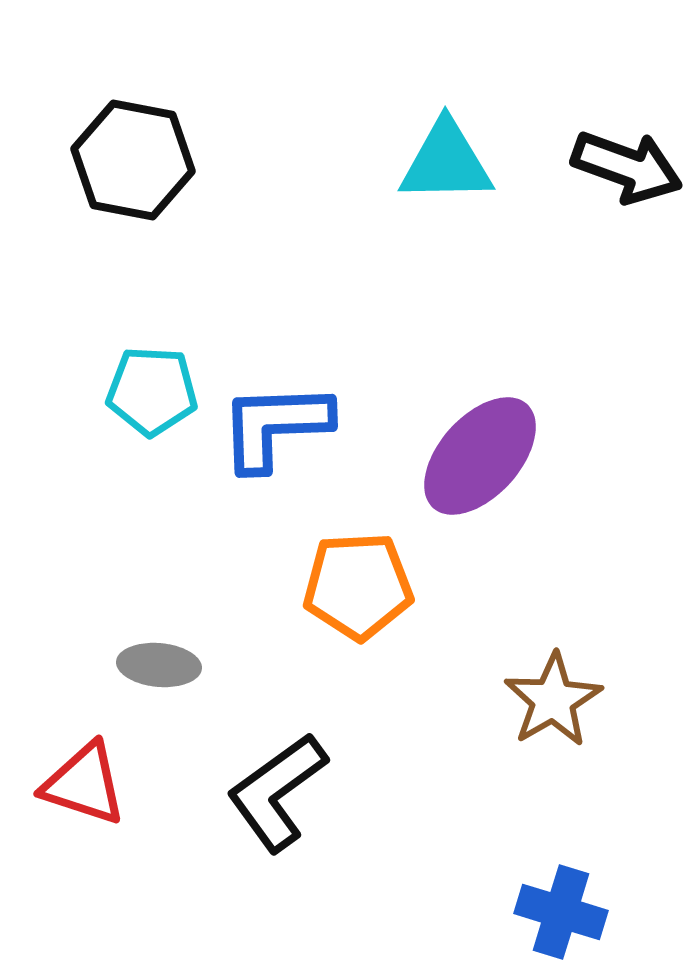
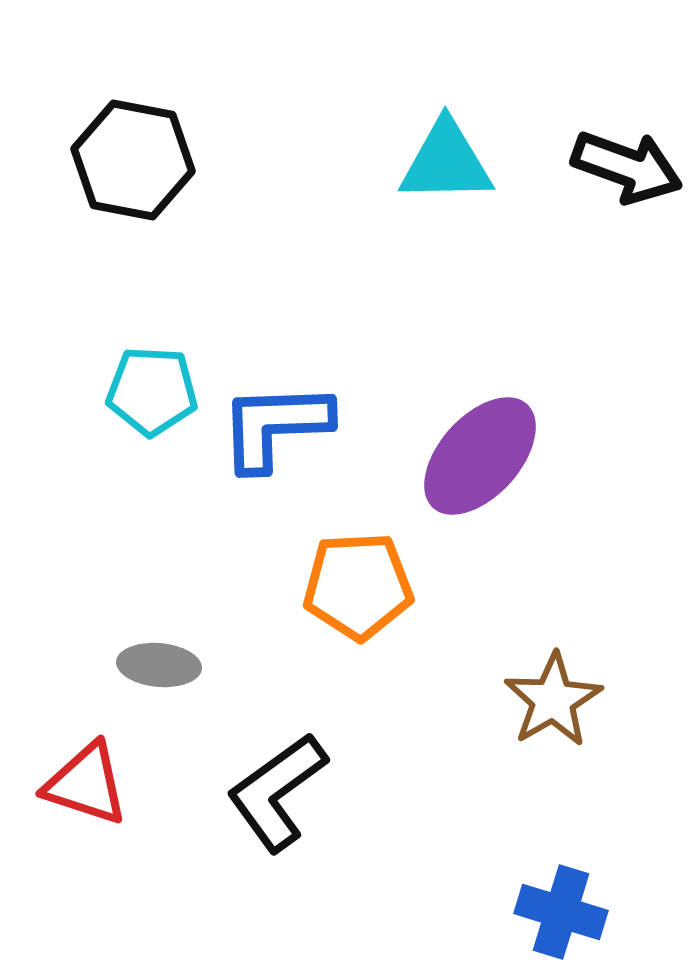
red triangle: moved 2 px right
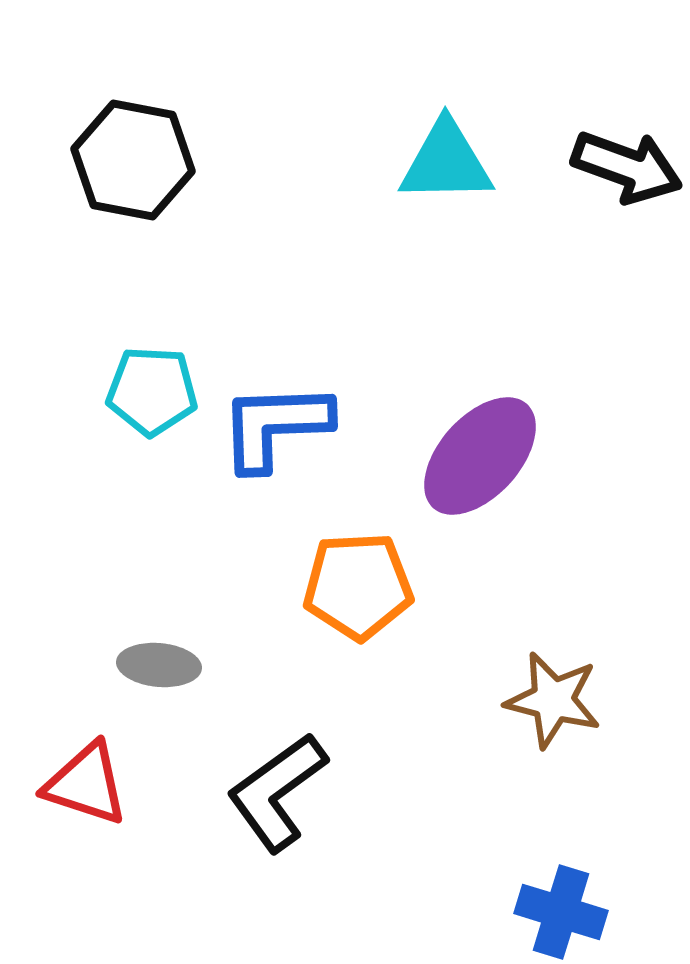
brown star: rotated 28 degrees counterclockwise
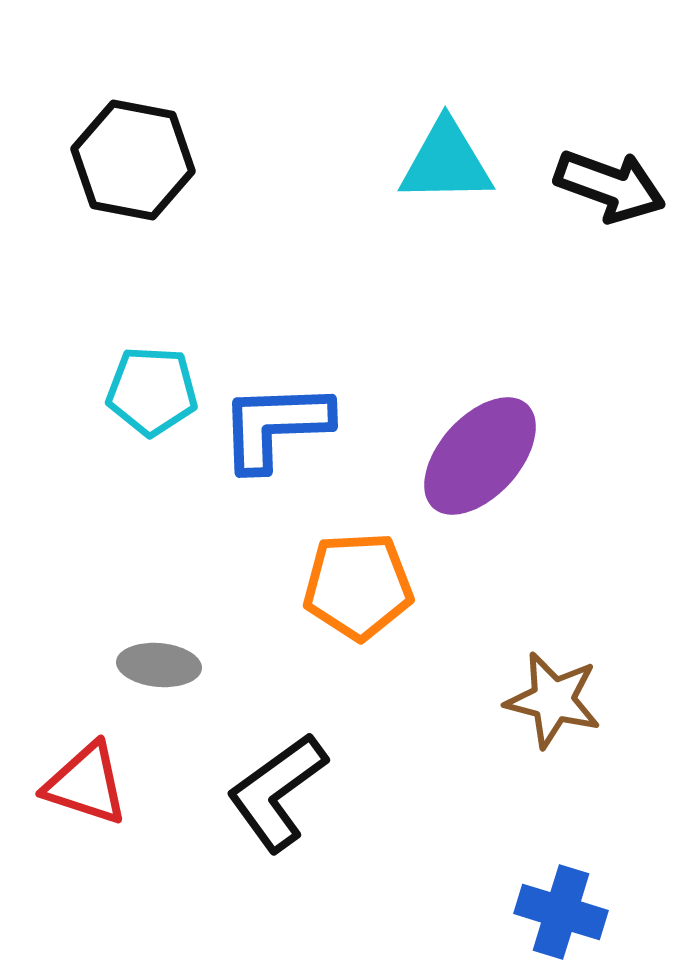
black arrow: moved 17 px left, 19 px down
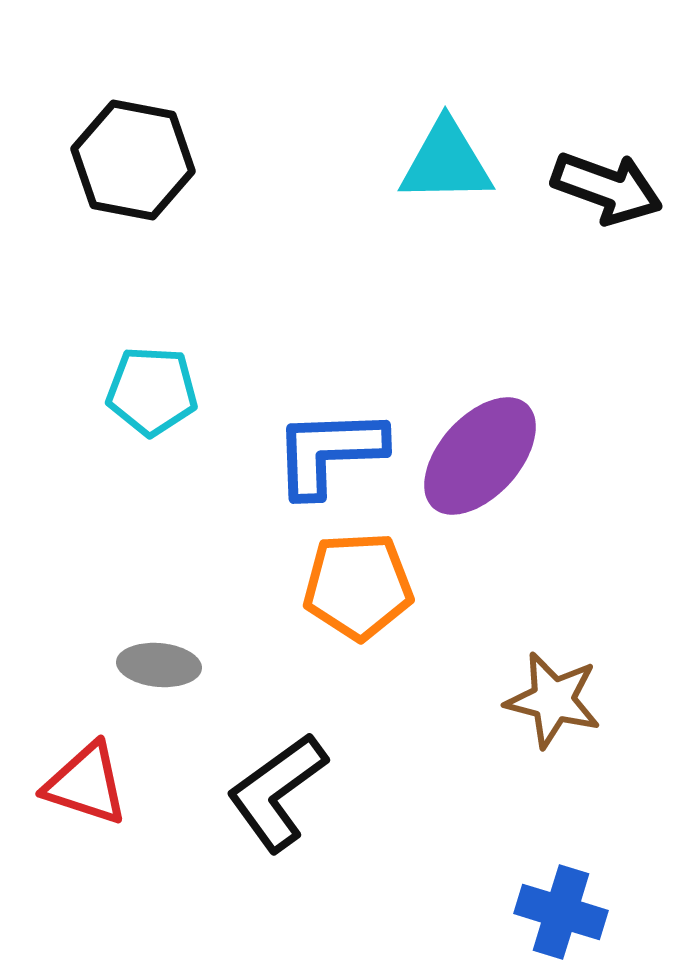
black arrow: moved 3 px left, 2 px down
blue L-shape: moved 54 px right, 26 px down
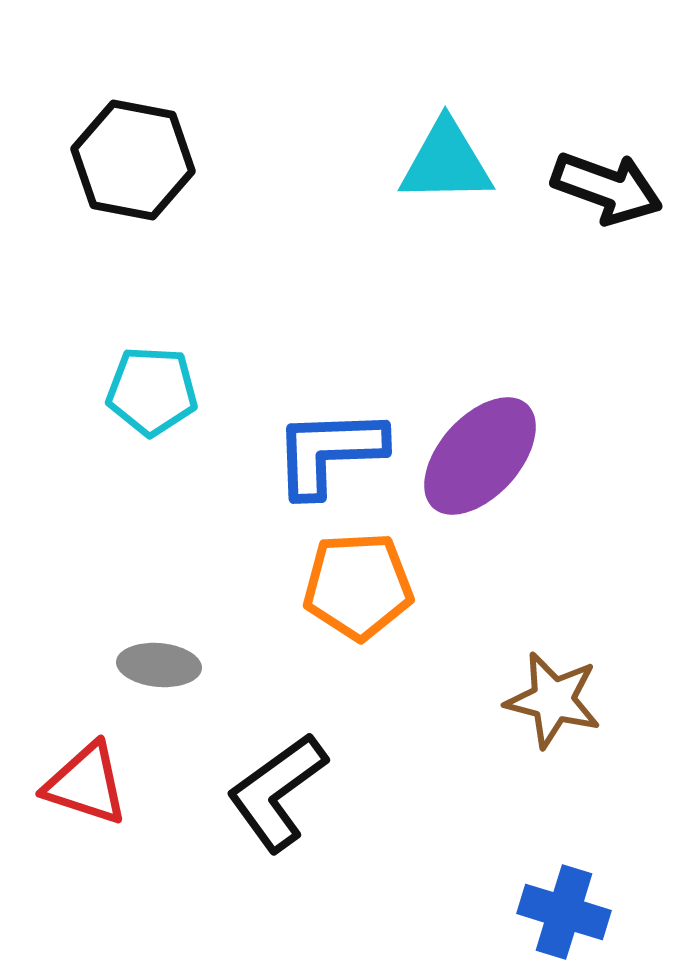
blue cross: moved 3 px right
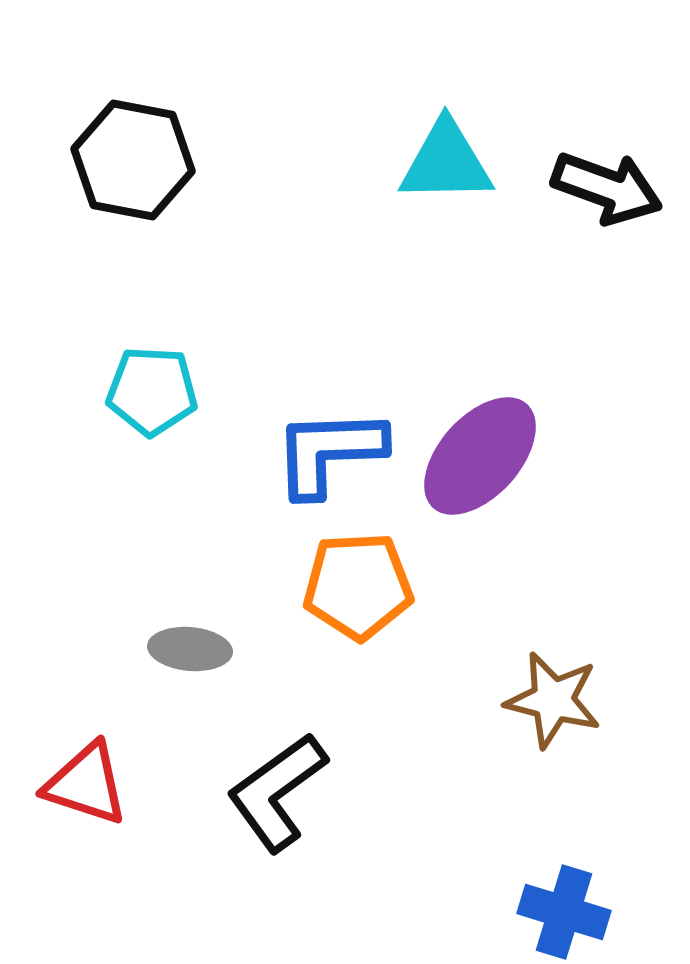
gray ellipse: moved 31 px right, 16 px up
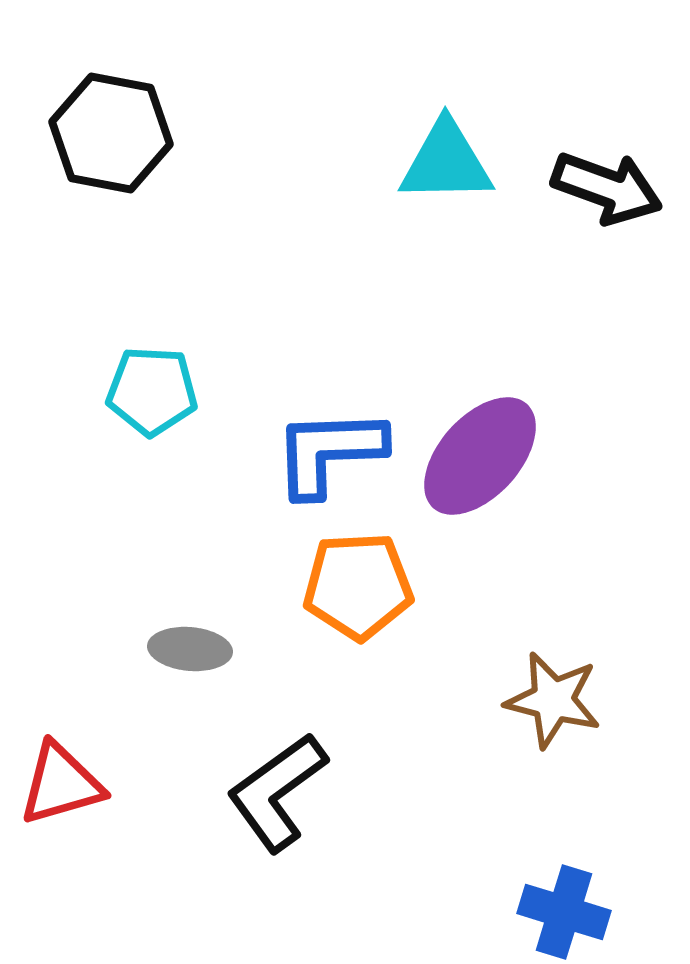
black hexagon: moved 22 px left, 27 px up
red triangle: moved 25 px left; rotated 34 degrees counterclockwise
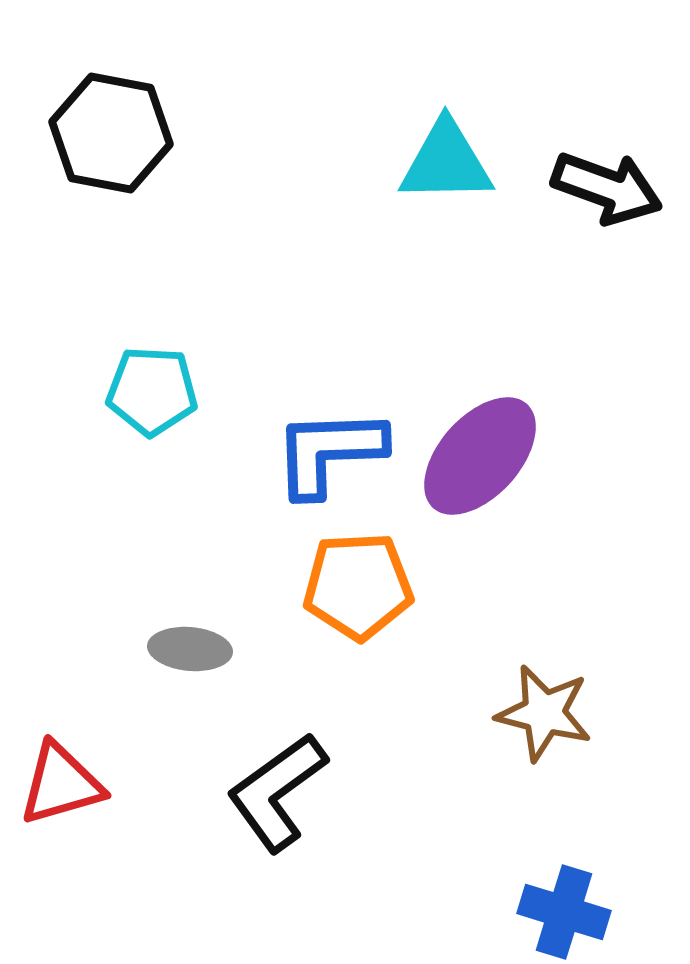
brown star: moved 9 px left, 13 px down
